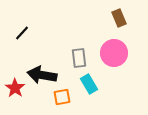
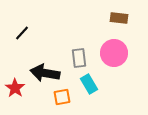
brown rectangle: rotated 60 degrees counterclockwise
black arrow: moved 3 px right, 2 px up
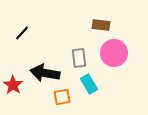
brown rectangle: moved 18 px left, 7 px down
red star: moved 2 px left, 3 px up
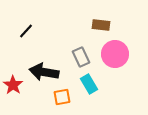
black line: moved 4 px right, 2 px up
pink circle: moved 1 px right, 1 px down
gray rectangle: moved 2 px right, 1 px up; rotated 18 degrees counterclockwise
black arrow: moved 1 px left, 1 px up
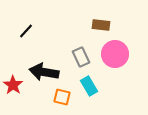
cyan rectangle: moved 2 px down
orange square: rotated 24 degrees clockwise
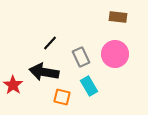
brown rectangle: moved 17 px right, 8 px up
black line: moved 24 px right, 12 px down
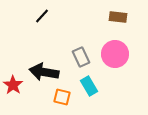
black line: moved 8 px left, 27 px up
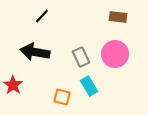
black arrow: moved 9 px left, 20 px up
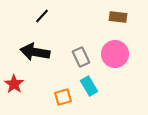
red star: moved 1 px right, 1 px up
orange square: moved 1 px right; rotated 30 degrees counterclockwise
